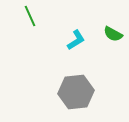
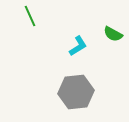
cyan L-shape: moved 2 px right, 6 px down
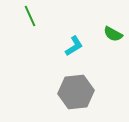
cyan L-shape: moved 4 px left
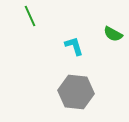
cyan L-shape: rotated 75 degrees counterclockwise
gray hexagon: rotated 12 degrees clockwise
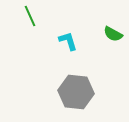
cyan L-shape: moved 6 px left, 5 px up
